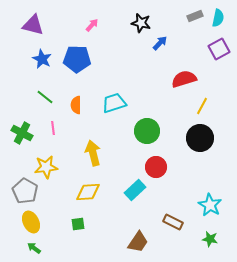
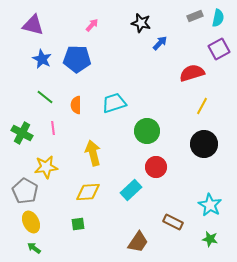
red semicircle: moved 8 px right, 6 px up
black circle: moved 4 px right, 6 px down
cyan rectangle: moved 4 px left
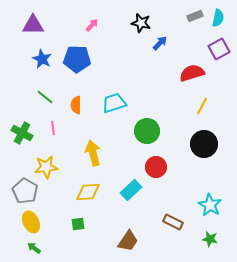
purple triangle: rotated 15 degrees counterclockwise
brown trapezoid: moved 10 px left, 1 px up
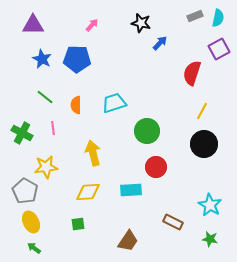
red semicircle: rotated 55 degrees counterclockwise
yellow line: moved 5 px down
cyan rectangle: rotated 40 degrees clockwise
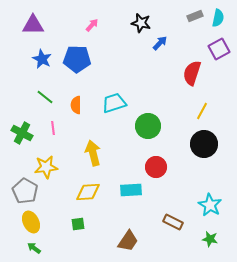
green circle: moved 1 px right, 5 px up
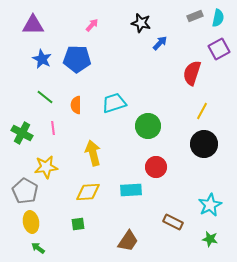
cyan star: rotated 15 degrees clockwise
yellow ellipse: rotated 15 degrees clockwise
green arrow: moved 4 px right
